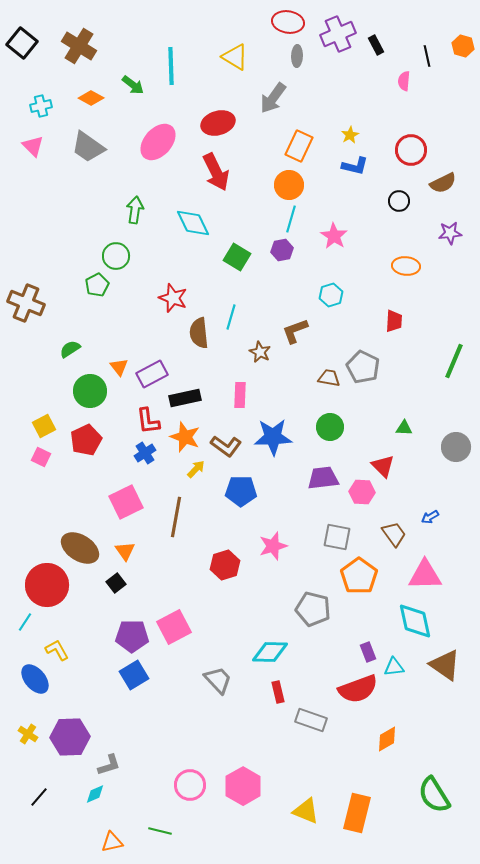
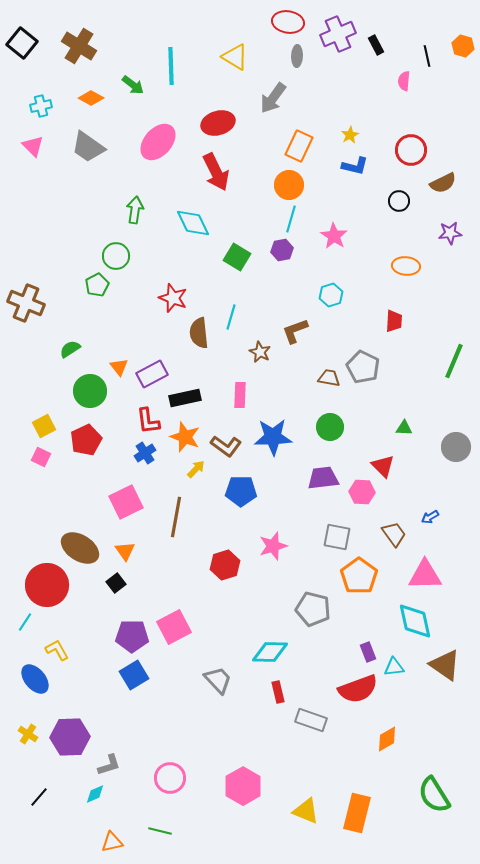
pink circle at (190, 785): moved 20 px left, 7 px up
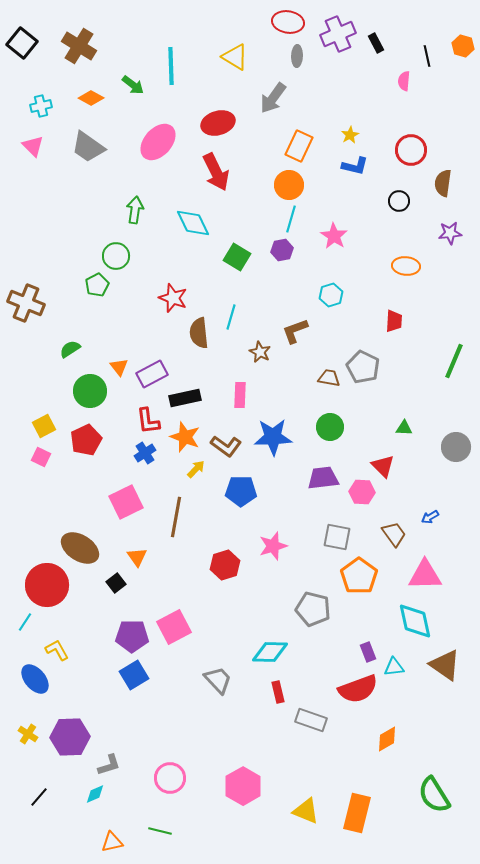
black rectangle at (376, 45): moved 2 px up
brown semicircle at (443, 183): rotated 124 degrees clockwise
orange triangle at (125, 551): moved 12 px right, 6 px down
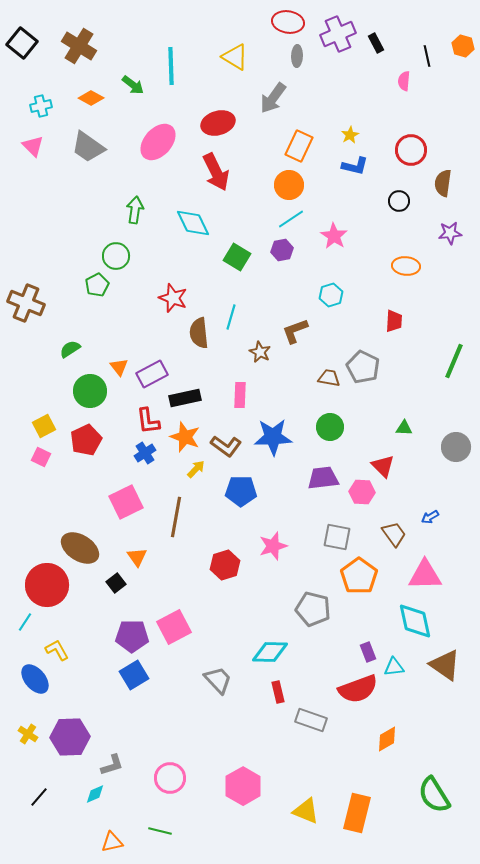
cyan line at (291, 219): rotated 40 degrees clockwise
gray L-shape at (109, 765): moved 3 px right
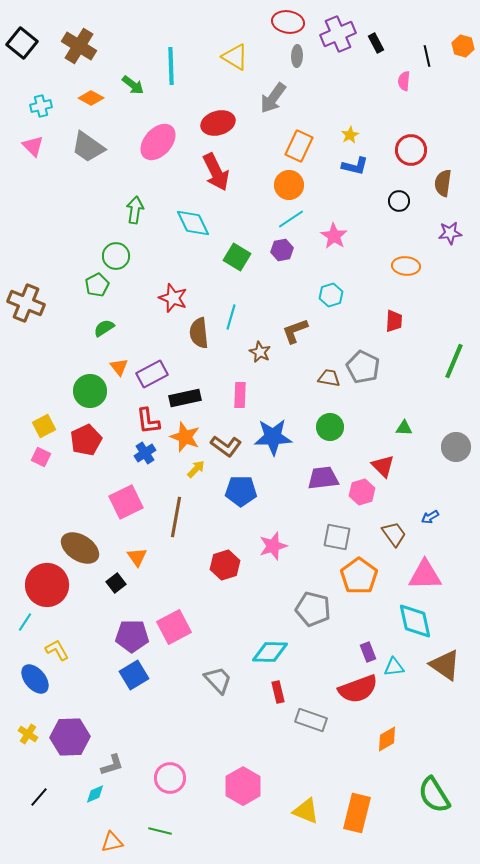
green semicircle at (70, 349): moved 34 px right, 21 px up
pink hexagon at (362, 492): rotated 20 degrees counterclockwise
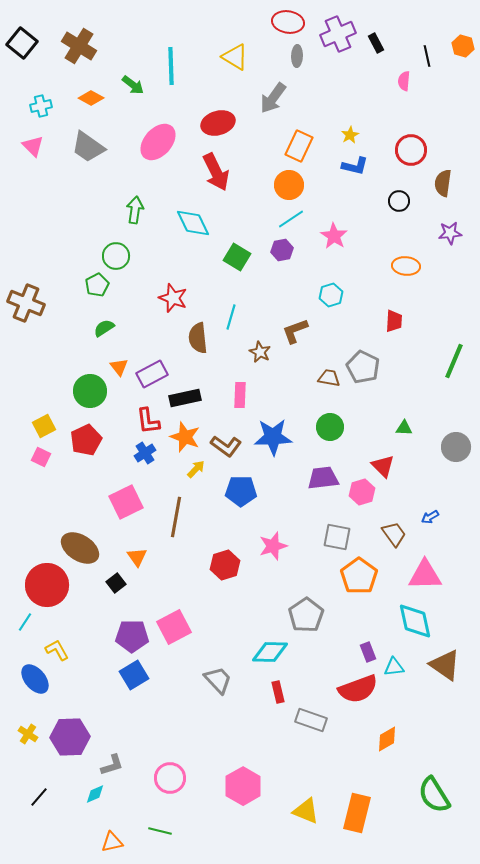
brown semicircle at (199, 333): moved 1 px left, 5 px down
gray pentagon at (313, 609): moved 7 px left, 6 px down; rotated 24 degrees clockwise
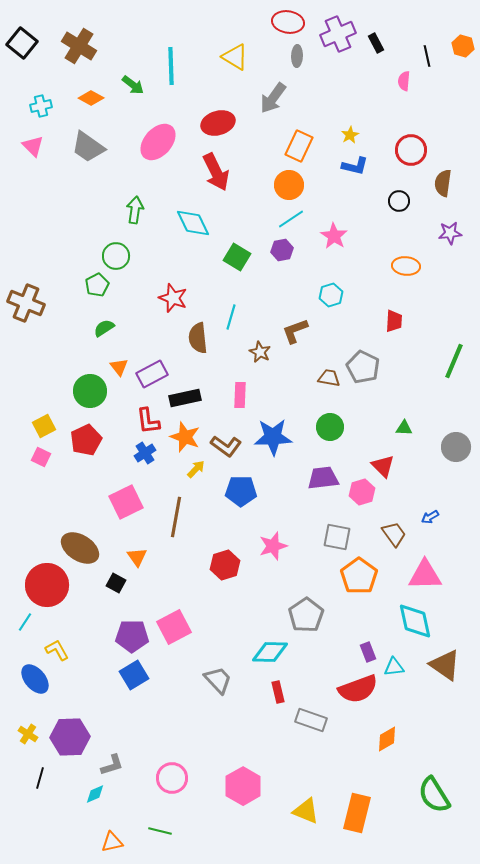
black square at (116, 583): rotated 24 degrees counterclockwise
pink circle at (170, 778): moved 2 px right
black line at (39, 797): moved 1 px right, 19 px up; rotated 25 degrees counterclockwise
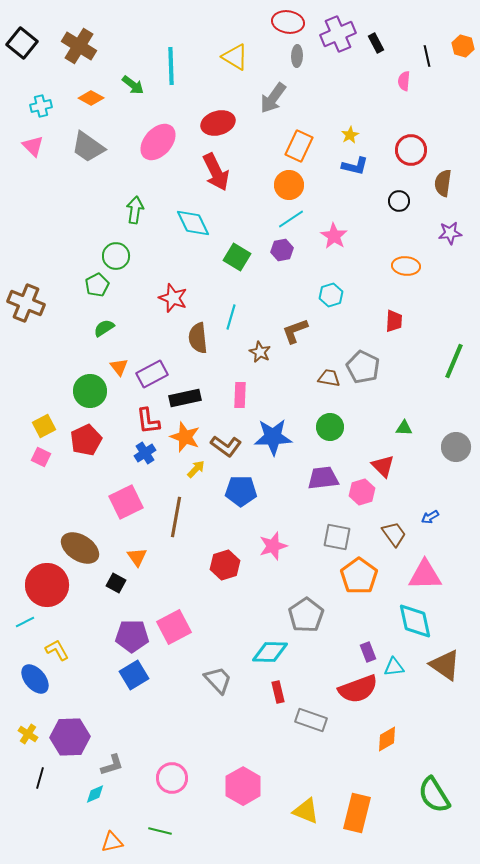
cyan line at (25, 622): rotated 30 degrees clockwise
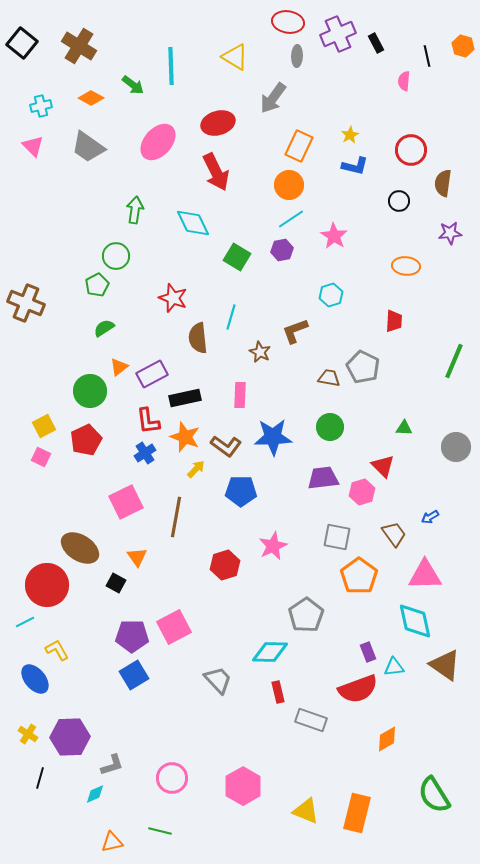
orange triangle at (119, 367): rotated 30 degrees clockwise
pink star at (273, 546): rotated 8 degrees counterclockwise
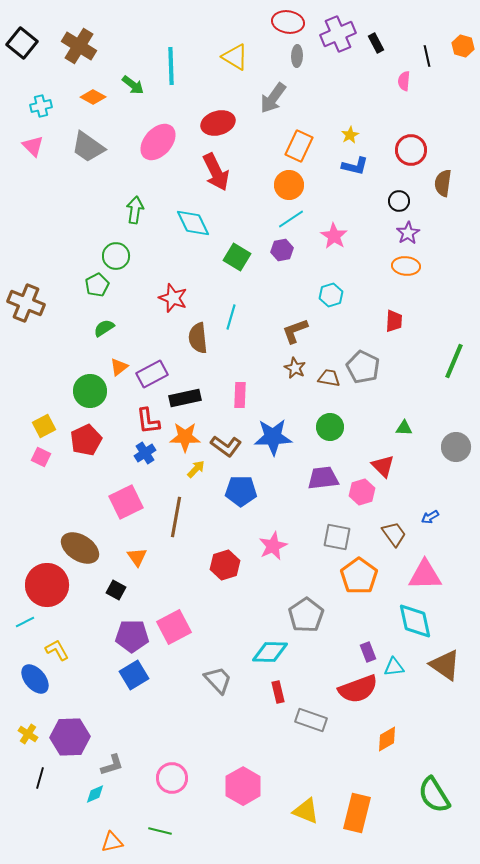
orange diamond at (91, 98): moved 2 px right, 1 px up
purple star at (450, 233): moved 42 px left; rotated 25 degrees counterclockwise
brown star at (260, 352): moved 35 px right, 16 px down
orange star at (185, 437): rotated 20 degrees counterclockwise
black square at (116, 583): moved 7 px down
